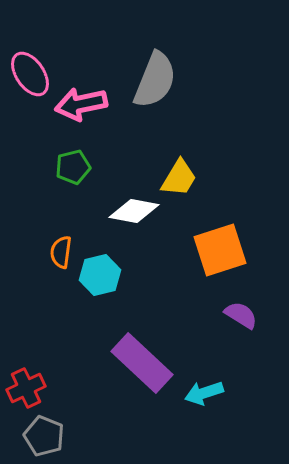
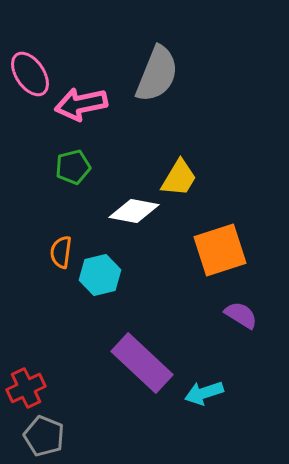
gray semicircle: moved 2 px right, 6 px up
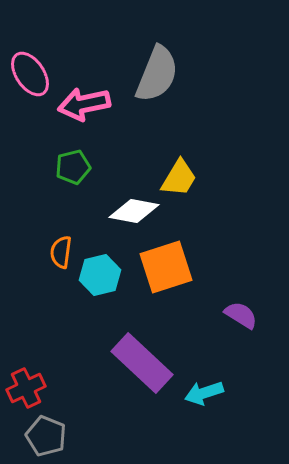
pink arrow: moved 3 px right
orange square: moved 54 px left, 17 px down
gray pentagon: moved 2 px right
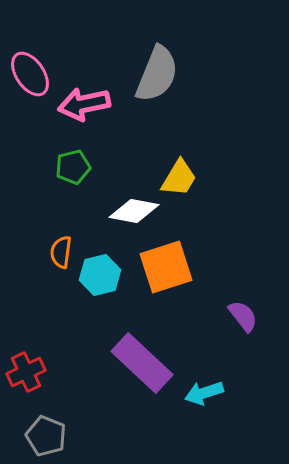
purple semicircle: moved 2 px right, 1 px down; rotated 20 degrees clockwise
red cross: moved 16 px up
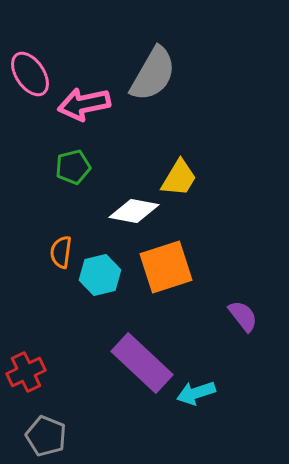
gray semicircle: moved 4 px left; rotated 8 degrees clockwise
cyan arrow: moved 8 px left
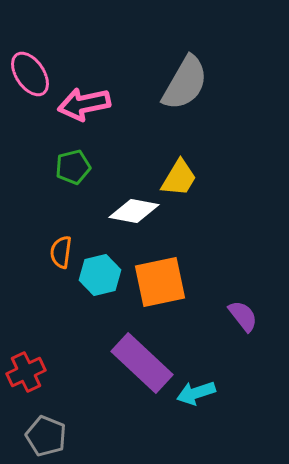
gray semicircle: moved 32 px right, 9 px down
orange square: moved 6 px left, 15 px down; rotated 6 degrees clockwise
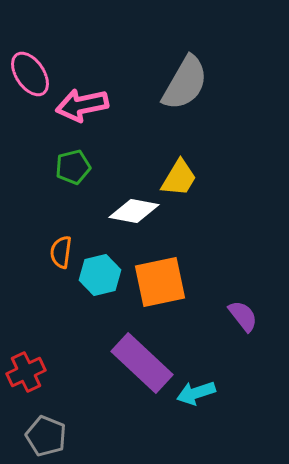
pink arrow: moved 2 px left, 1 px down
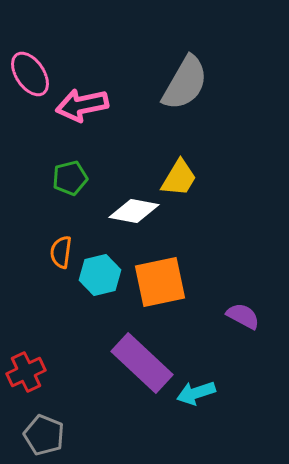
green pentagon: moved 3 px left, 11 px down
purple semicircle: rotated 24 degrees counterclockwise
gray pentagon: moved 2 px left, 1 px up
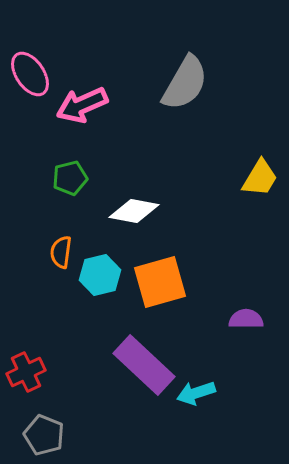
pink arrow: rotated 12 degrees counterclockwise
yellow trapezoid: moved 81 px right
orange square: rotated 4 degrees counterclockwise
purple semicircle: moved 3 px right, 3 px down; rotated 28 degrees counterclockwise
purple rectangle: moved 2 px right, 2 px down
